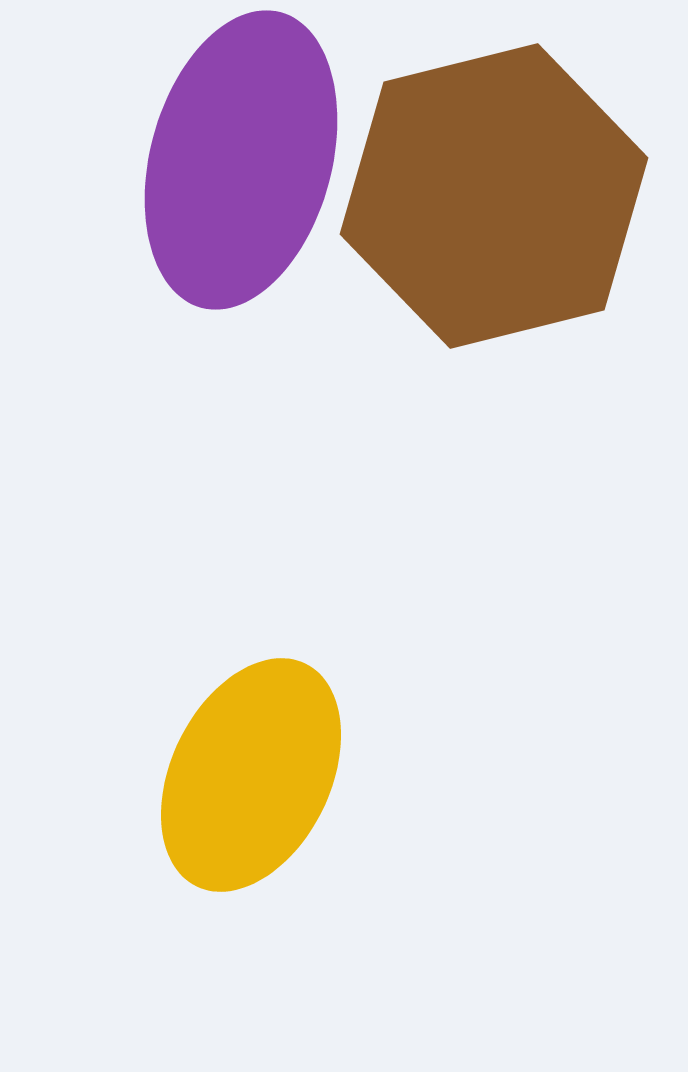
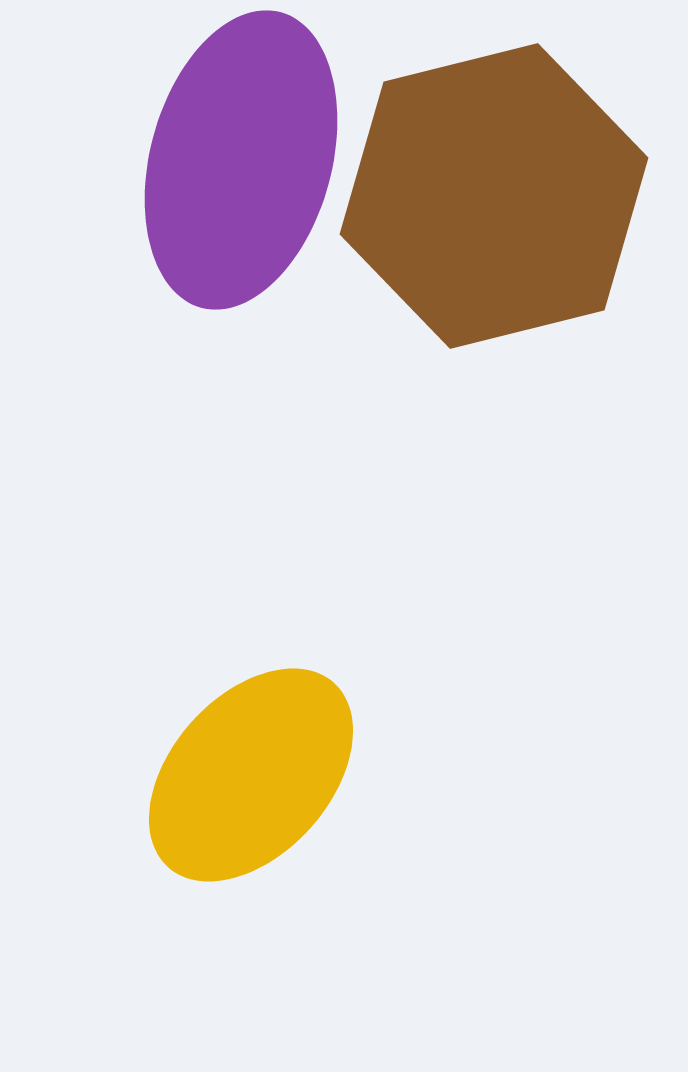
yellow ellipse: rotated 16 degrees clockwise
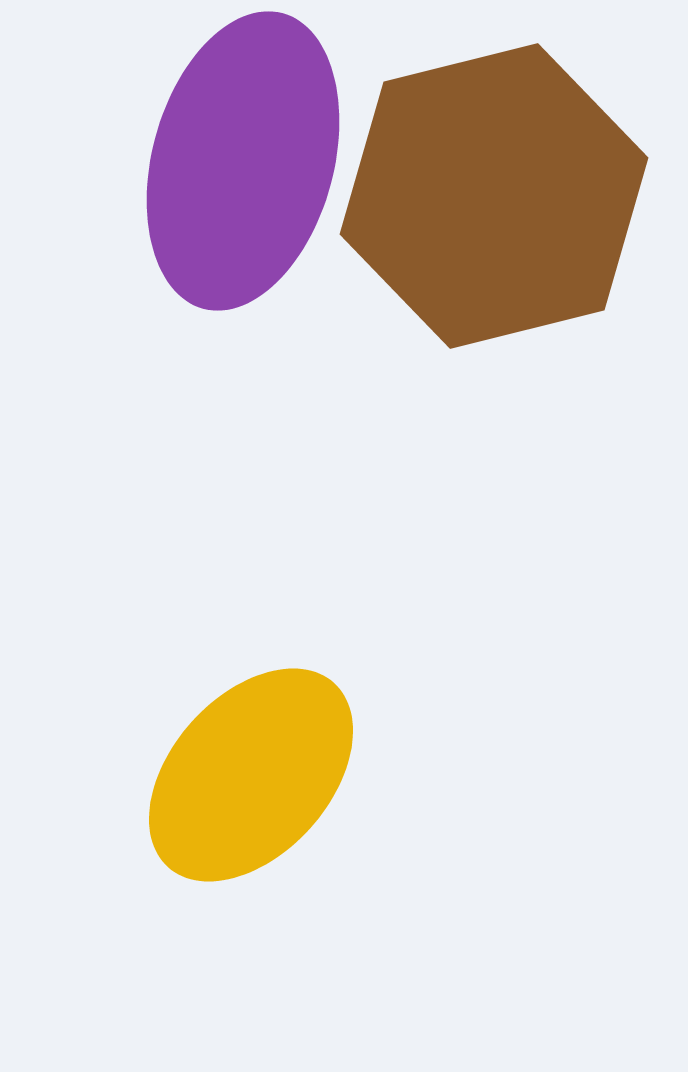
purple ellipse: moved 2 px right, 1 px down
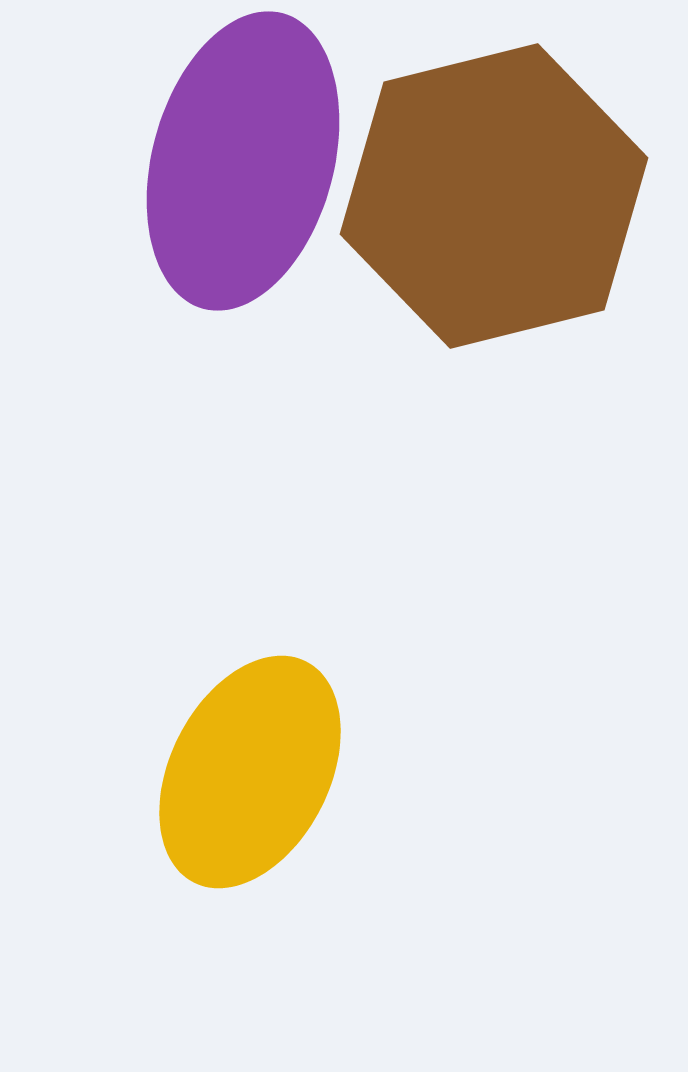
yellow ellipse: moved 1 px left, 3 px up; rotated 15 degrees counterclockwise
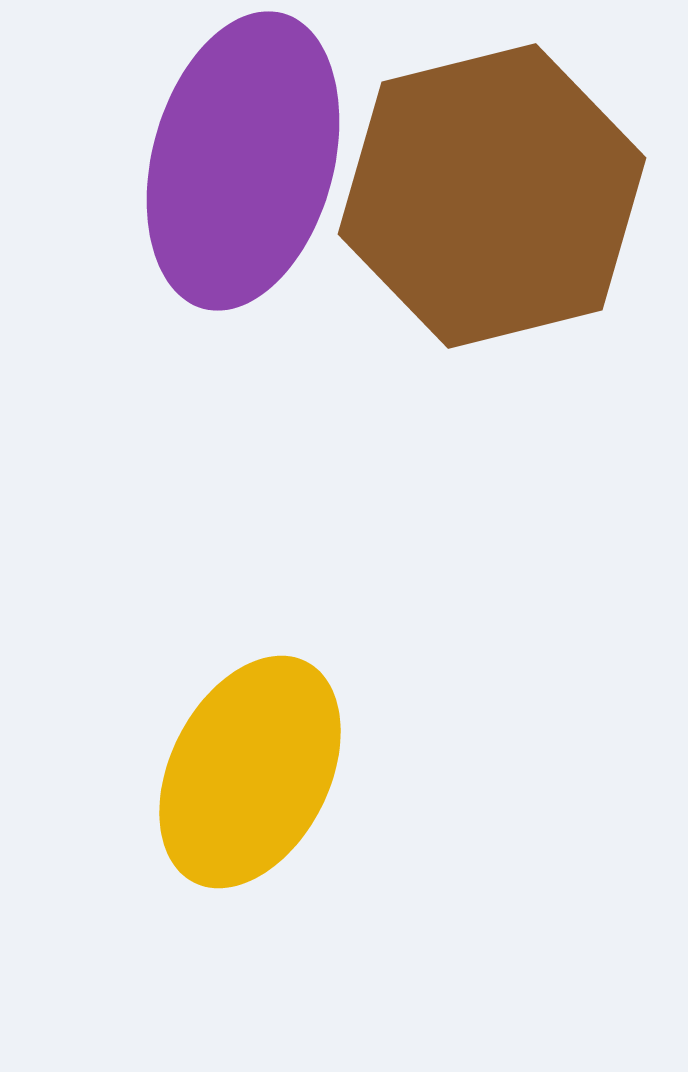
brown hexagon: moved 2 px left
